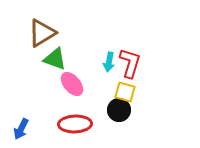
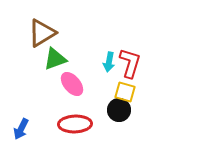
green triangle: rotated 40 degrees counterclockwise
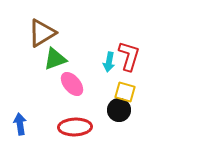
red L-shape: moved 1 px left, 7 px up
red ellipse: moved 3 px down
blue arrow: moved 1 px left, 5 px up; rotated 145 degrees clockwise
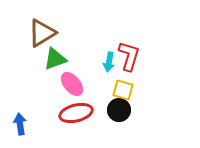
yellow square: moved 2 px left, 2 px up
red ellipse: moved 1 px right, 14 px up; rotated 12 degrees counterclockwise
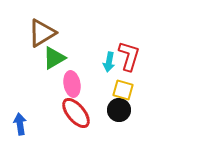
green triangle: moved 1 px left, 1 px up; rotated 10 degrees counterclockwise
pink ellipse: rotated 30 degrees clockwise
red ellipse: rotated 64 degrees clockwise
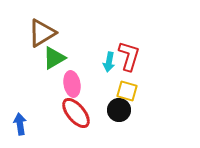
yellow square: moved 4 px right, 1 px down
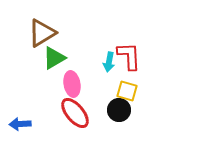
red L-shape: rotated 20 degrees counterclockwise
red ellipse: moved 1 px left
blue arrow: rotated 85 degrees counterclockwise
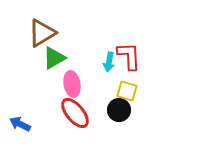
blue arrow: rotated 30 degrees clockwise
